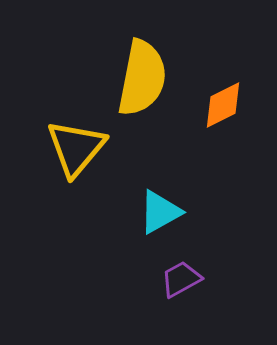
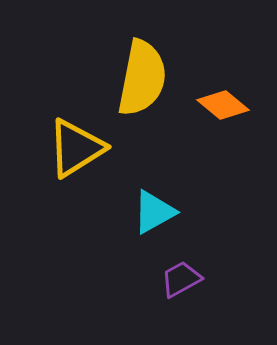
orange diamond: rotated 66 degrees clockwise
yellow triangle: rotated 18 degrees clockwise
cyan triangle: moved 6 px left
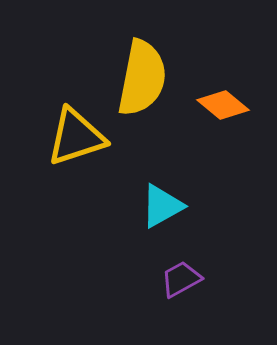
yellow triangle: moved 11 px up; rotated 14 degrees clockwise
cyan triangle: moved 8 px right, 6 px up
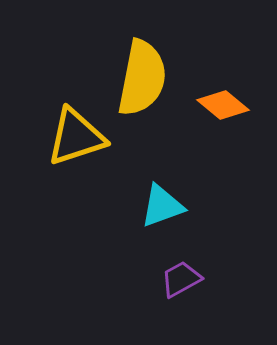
cyan triangle: rotated 9 degrees clockwise
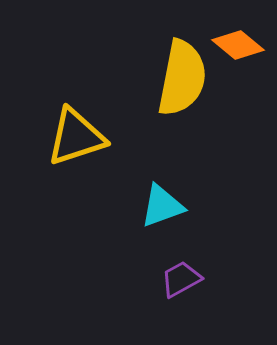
yellow semicircle: moved 40 px right
orange diamond: moved 15 px right, 60 px up
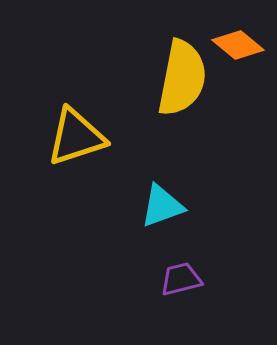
purple trapezoid: rotated 15 degrees clockwise
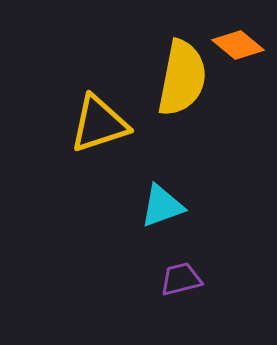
yellow triangle: moved 23 px right, 13 px up
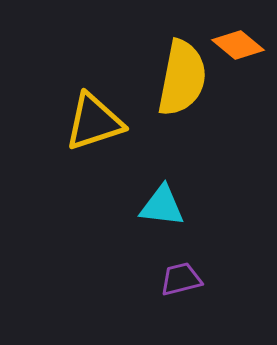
yellow triangle: moved 5 px left, 2 px up
cyan triangle: rotated 27 degrees clockwise
